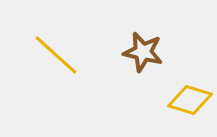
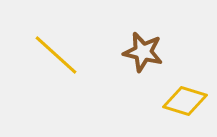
yellow diamond: moved 5 px left, 1 px down
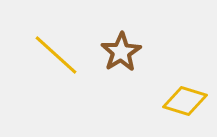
brown star: moved 22 px left; rotated 27 degrees clockwise
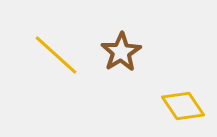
yellow diamond: moved 2 px left, 5 px down; rotated 39 degrees clockwise
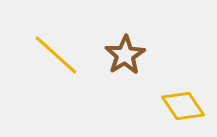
brown star: moved 4 px right, 3 px down
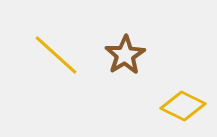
yellow diamond: rotated 30 degrees counterclockwise
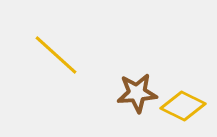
brown star: moved 12 px right, 38 px down; rotated 27 degrees clockwise
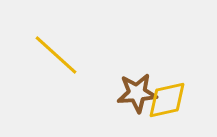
yellow diamond: moved 16 px left, 6 px up; rotated 39 degrees counterclockwise
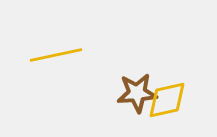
yellow line: rotated 54 degrees counterclockwise
